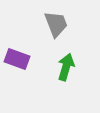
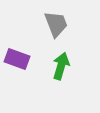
green arrow: moved 5 px left, 1 px up
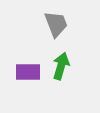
purple rectangle: moved 11 px right, 13 px down; rotated 20 degrees counterclockwise
